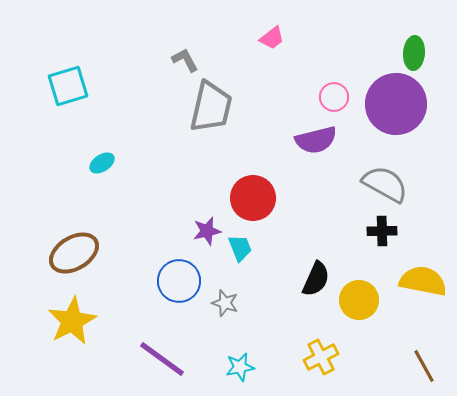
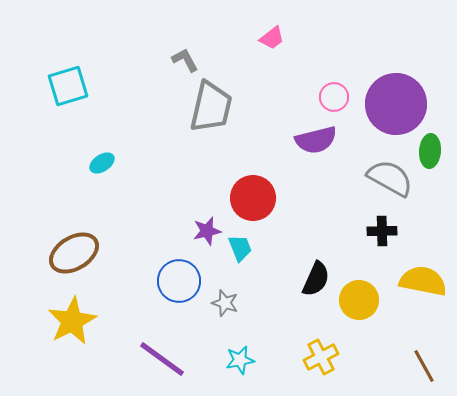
green ellipse: moved 16 px right, 98 px down
gray semicircle: moved 5 px right, 6 px up
cyan star: moved 7 px up
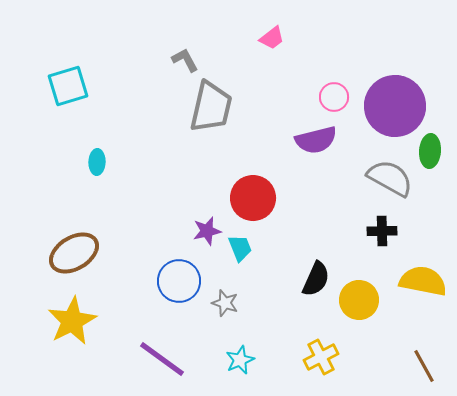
purple circle: moved 1 px left, 2 px down
cyan ellipse: moved 5 px left, 1 px up; rotated 55 degrees counterclockwise
cyan star: rotated 12 degrees counterclockwise
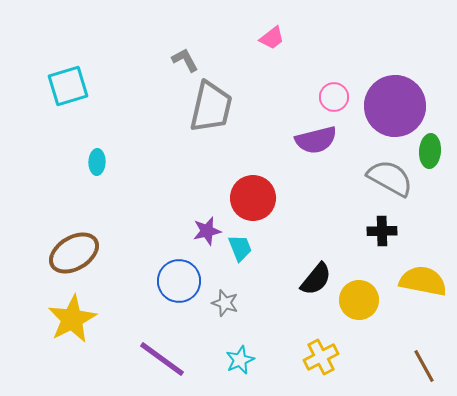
black semicircle: rotated 15 degrees clockwise
yellow star: moved 2 px up
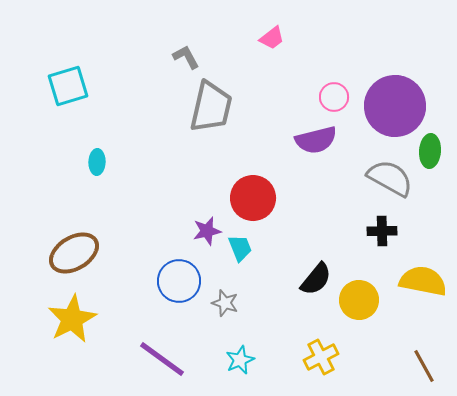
gray L-shape: moved 1 px right, 3 px up
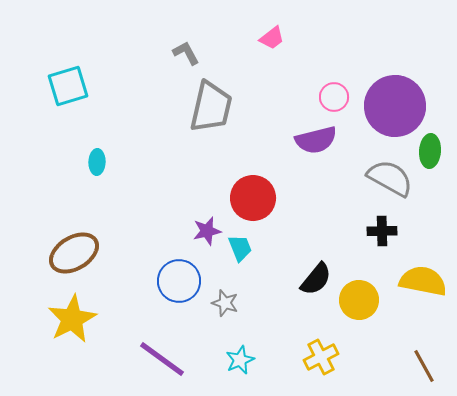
gray L-shape: moved 4 px up
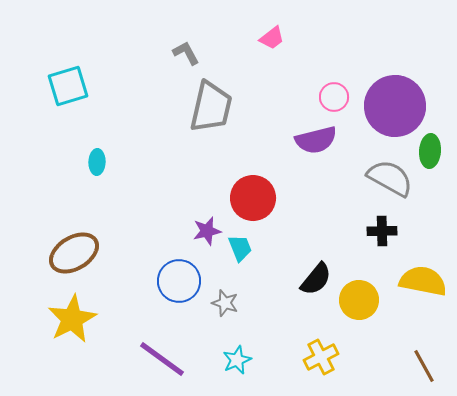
cyan star: moved 3 px left
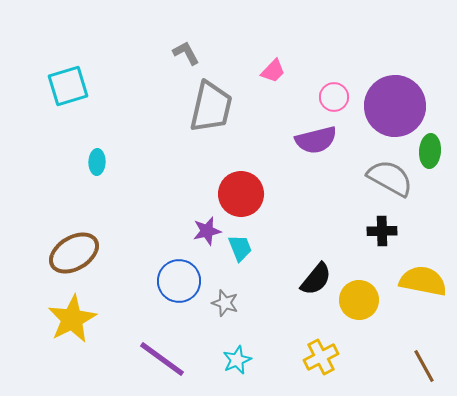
pink trapezoid: moved 1 px right, 33 px down; rotated 8 degrees counterclockwise
red circle: moved 12 px left, 4 px up
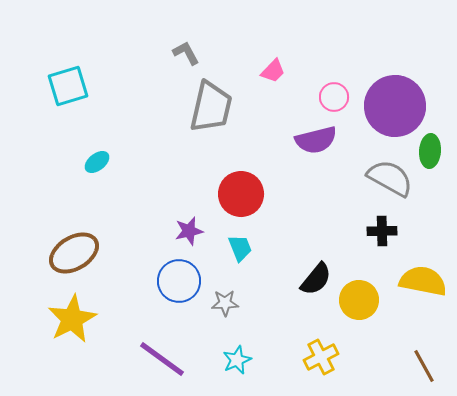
cyan ellipse: rotated 50 degrees clockwise
purple star: moved 18 px left
gray star: rotated 20 degrees counterclockwise
